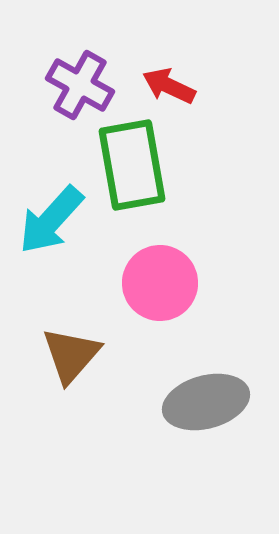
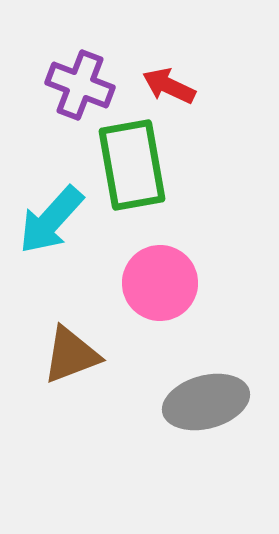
purple cross: rotated 8 degrees counterclockwise
brown triangle: rotated 28 degrees clockwise
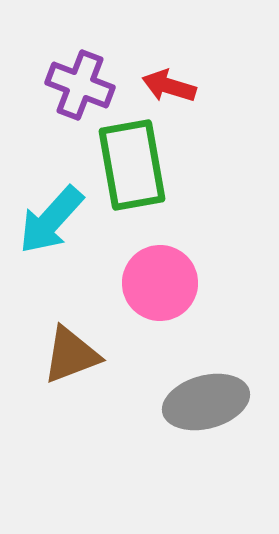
red arrow: rotated 8 degrees counterclockwise
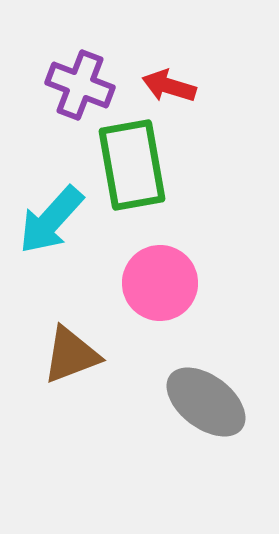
gray ellipse: rotated 52 degrees clockwise
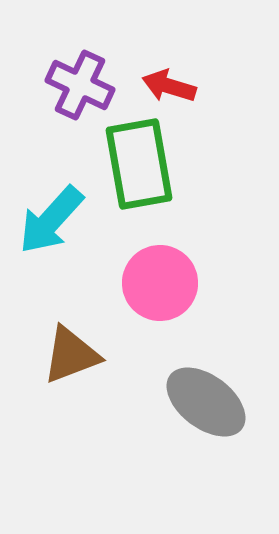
purple cross: rotated 4 degrees clockwise
green rectangle: moved 7 px right, 1 px up
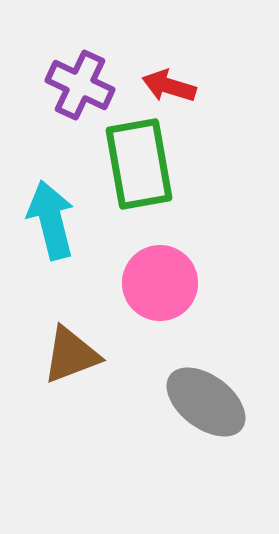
cyan arrow: rotated 124 degrees clockwise
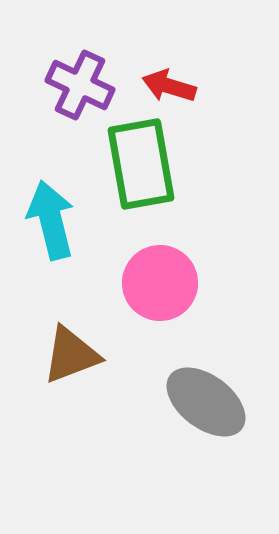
green rectangle: moved 2 px right
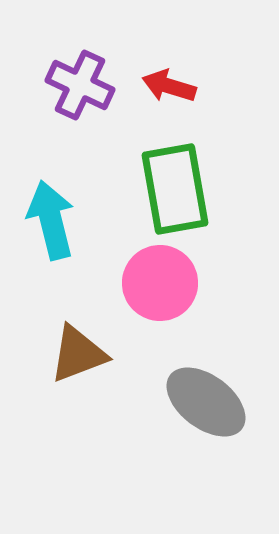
green rectangle: moved 34 px right, 25 px down
brown triangle: moved 7 px right, 1 px up
